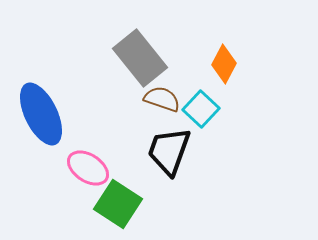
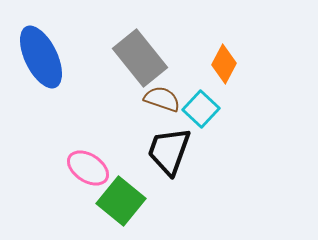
blue ellipse: moved 57 px up
green square: moved 3 px right, 3 px up; rotated 6 degrees clockwise
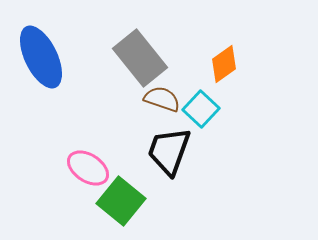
orange diamond: rotated 27 degrees clockwise
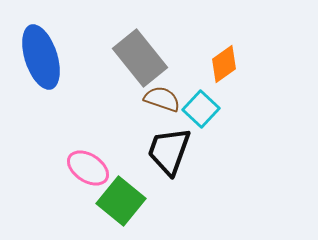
blue ellipse: rotated 8 degrees clockwise
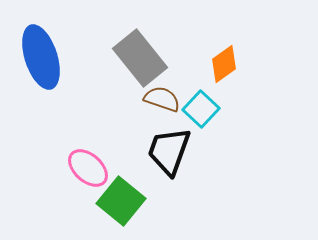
pink ellipse: rotated 9 degrees clockwise
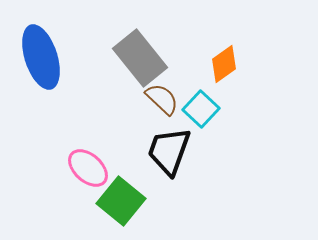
brown semicircle: rotated 24 degrees clockwise
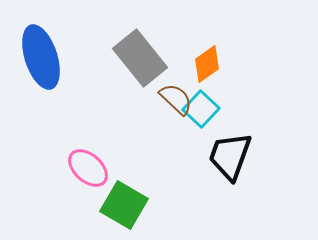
orange diamond: moved 17 px left
brown semicircle: moved 14 px right
black trapezoid: moved 61 px right, 5 px down
green square: moved 3 px right, 4 px down; rotated 9 degrees counterclockwise
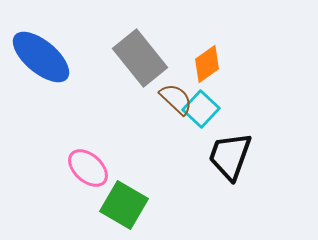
blue ellipse: rotated 32 degrees counterclockwise
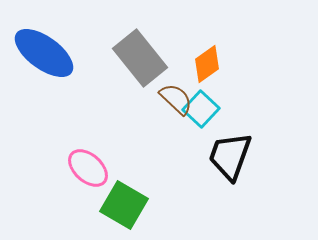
blue ellipse: moved 3 px right, 4 px up; rotated 4 degrees counterclockwise
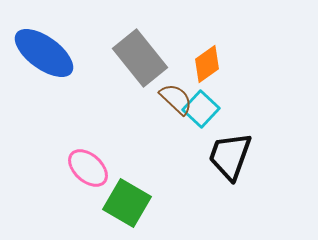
green square: moved 3 px right, 2 px up
